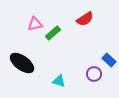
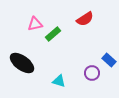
green rectangle: moved 1 px down
purple circle: moved 2 px left, 1 px up
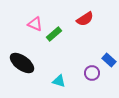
pink triangle: rotated 35 degrees clockwise
green rectangle: moved 1 px right
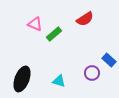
black ellipse: moved 16 px down; rotated 75 degrees clockwise
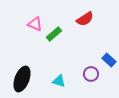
purple circle: moved 1 px left, 1 px down
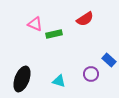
green rectangle: rotated 28 degrees clockwise
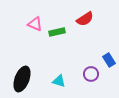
green rectangle: moved 3 px right, 2 px up
blue rectangle: rotated 16 degrees clockwise
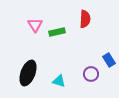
red semicircle: rotated 54 degrees counterclockwise
pink triangle: moved 1 px down; rotated 35 degrees clockwise
black ellipse: moved 6 px right, 6 px up
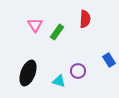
green rectangle: rotated 42 degrees counterclockwise
purple circle: moved 13 px left, 3 px up
